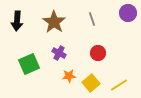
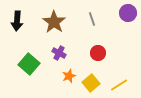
green square: rotated 25 degrees counterclockwise
orange star: rotated 16 degrees counterclockwise
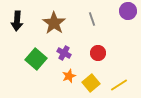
purple circle: moved 2 px up
brown star: moved 1 px down
purple cross: moved 5 px right
green square: moved 7 px right, 5 px up
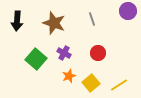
brown star: rotated 15 degrees counterclockwise
